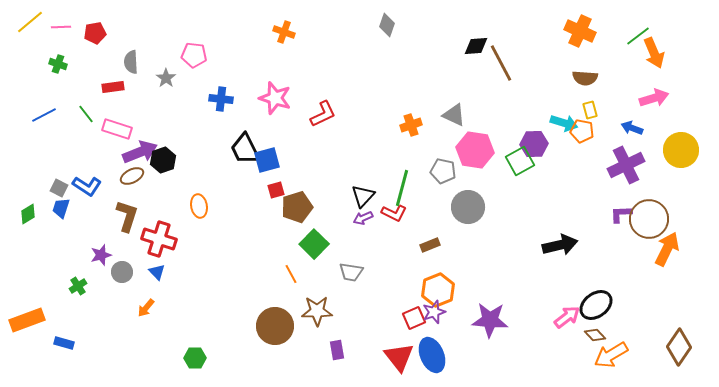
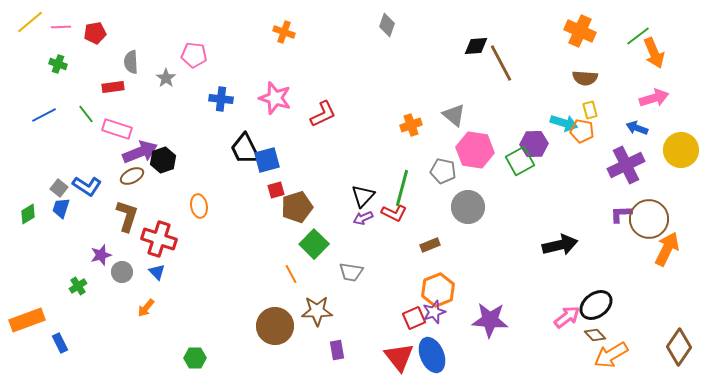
gray triangle at (454, 115): rotated 15 degrees clockwise
blue arrow at (632, 128): moved 5 px right
gray square at (59, 188): rotated 12 degrees clockwise
blue rectangle at (64, 343): moved 4 px left; rotated 48 degrees clockwise
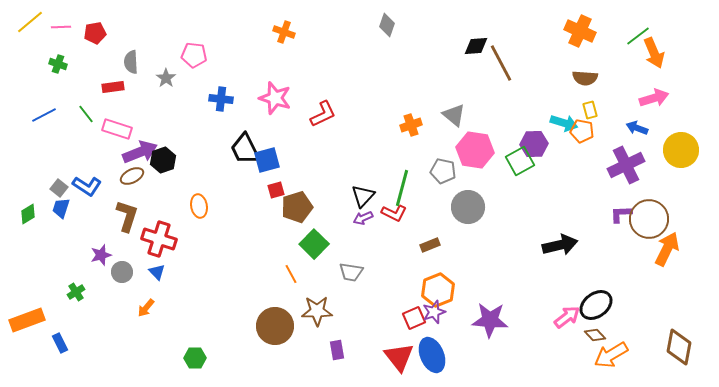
green cross at (78, 286): moved 2 px left, 6 px down
brown diamond at (679, 347): rotated 24 degrees counterclockwise
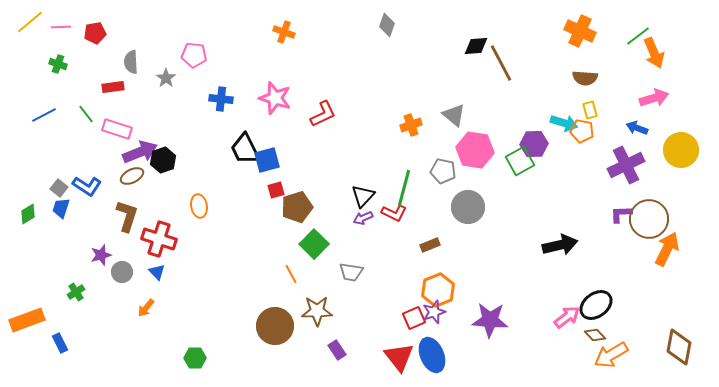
green line at (402, 188): moved 2 px right
purple rectangle at (337, 350): rotated 24 degrees counterclockwise
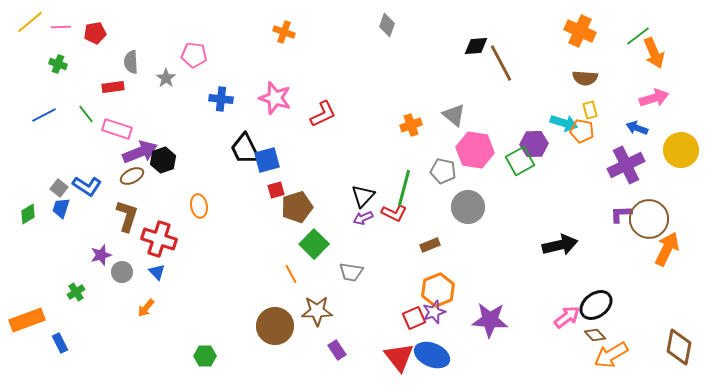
blue ellipse at (432, 355): rotated 44 degrees counterclockwise
green hexagon at (195, 358): moved 10 px right, 2 px up
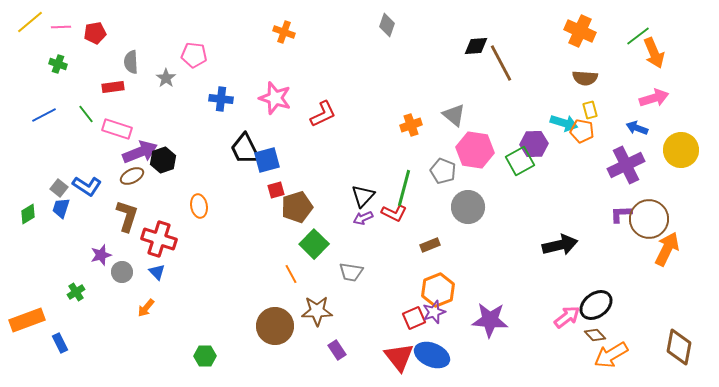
gray pentagon at (443, 171): rotated 10 degrees clockwise
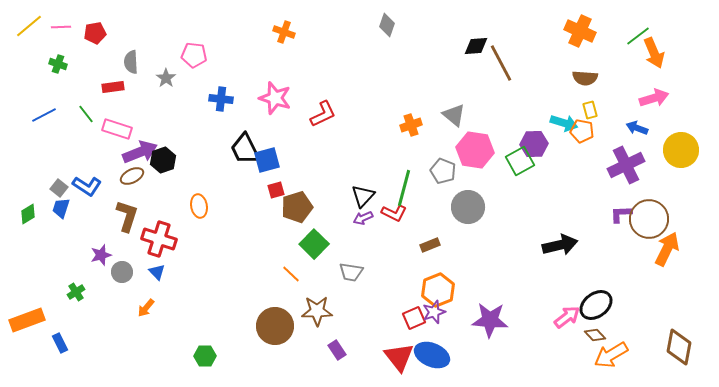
yellow line at (30, 22): moved 1 px left, 4 px down
orange line at (291, 274): rotated 18 degrees counterclockwise
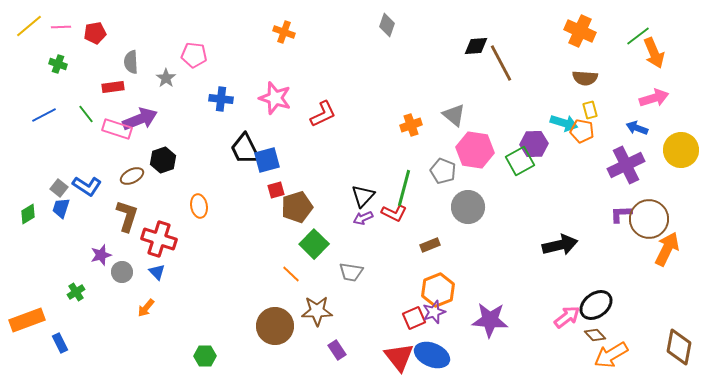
purple arrow at (140, 152): moved 33 px up
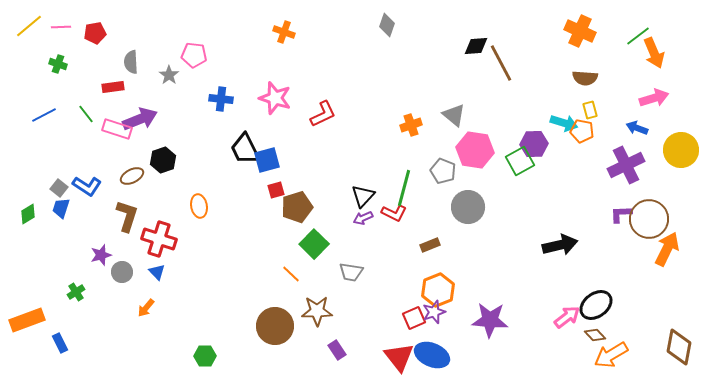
gray star at (166, 78): moved 3 px right, 3 px up
